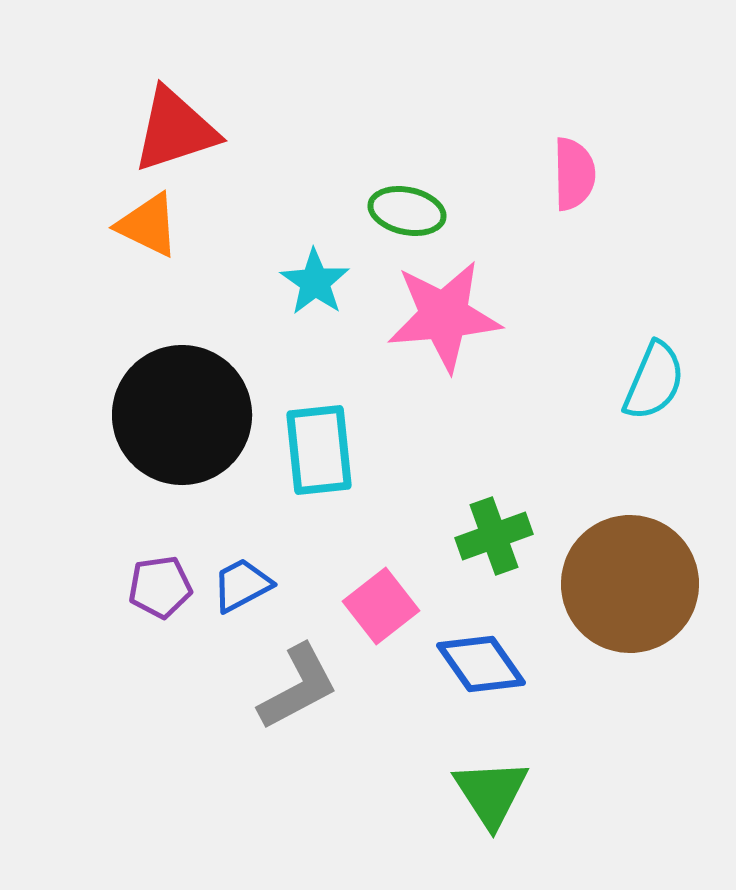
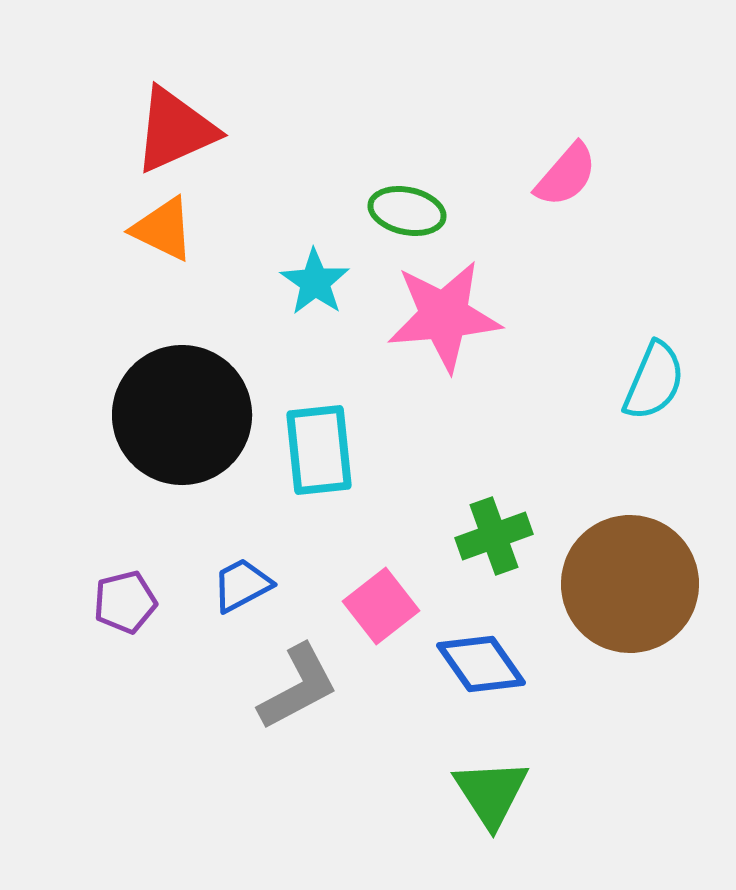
red triangle: rotated 6 degrees counterclockwise
pink semicircle: moved 8 px left, 1 px down; rotated 42 degrees clockwise
orange triangle: moved 15 px right, 4 px down
purple pentagon: moved 35 px left, 15 px down; rotated 6 degrees counterclockwise
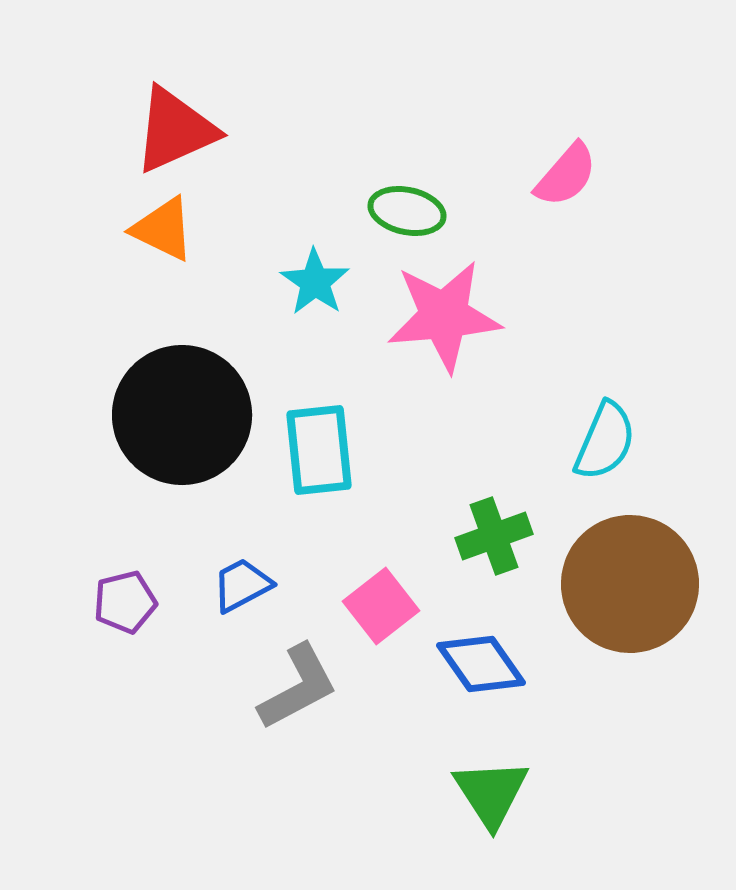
cyan semicircle: moved 49 px left, 60 px down
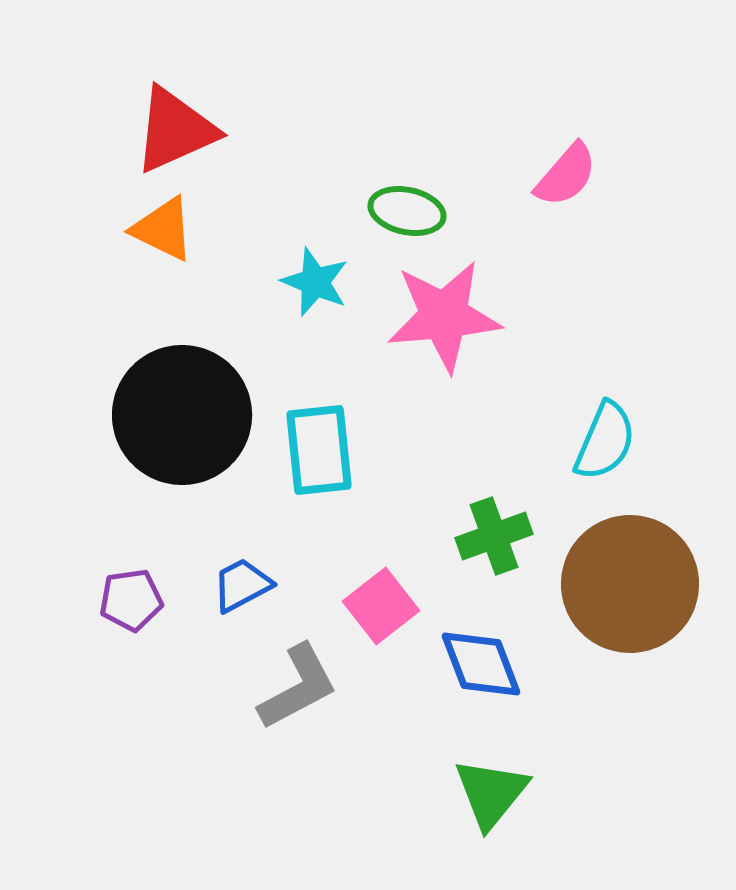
cyan star: rotated 12 degrees counterclockwise
purple pentagon: moved 6 px right, 2 px up; rotated 6 degrees clockwise
blue diamond: rotated 14 degrees clockwise
green triangle: rotated 12 degrees clockwise
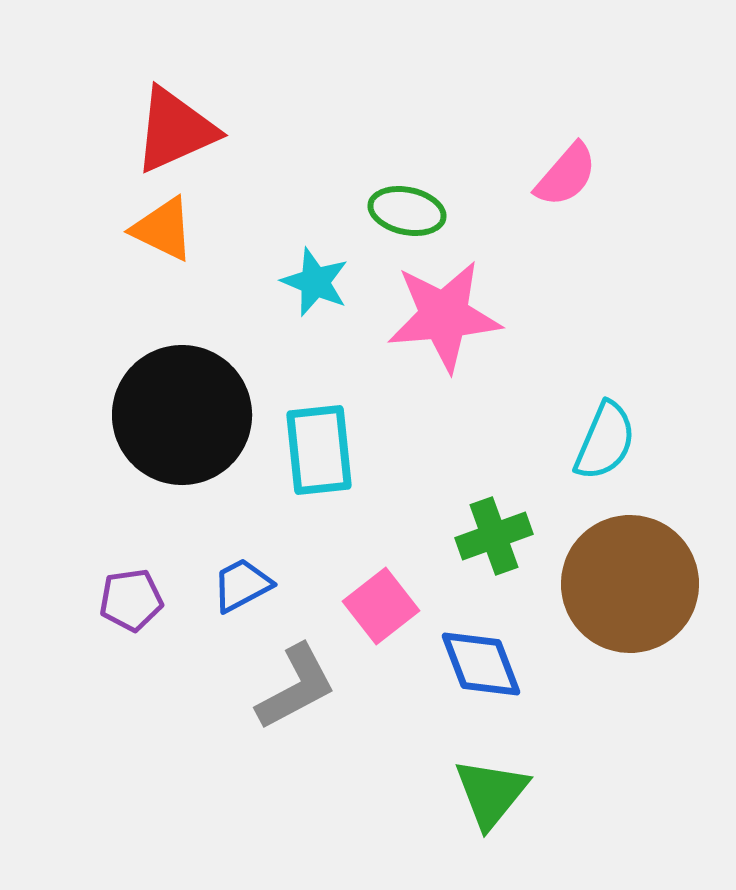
gray L-shape: moved 2 px left
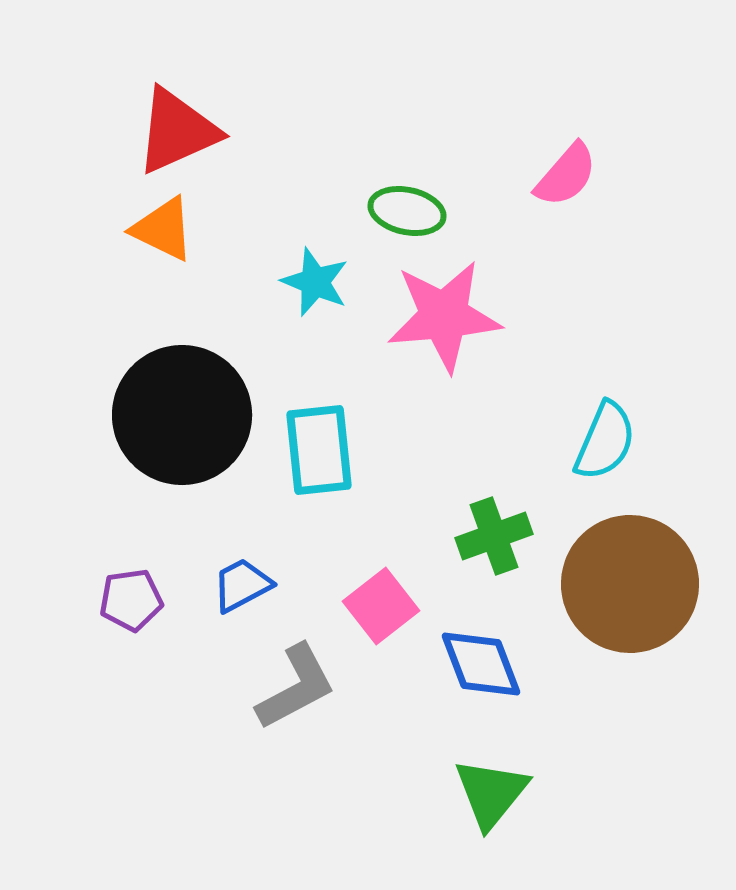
red triangle: moved 2 px right, 1 px down
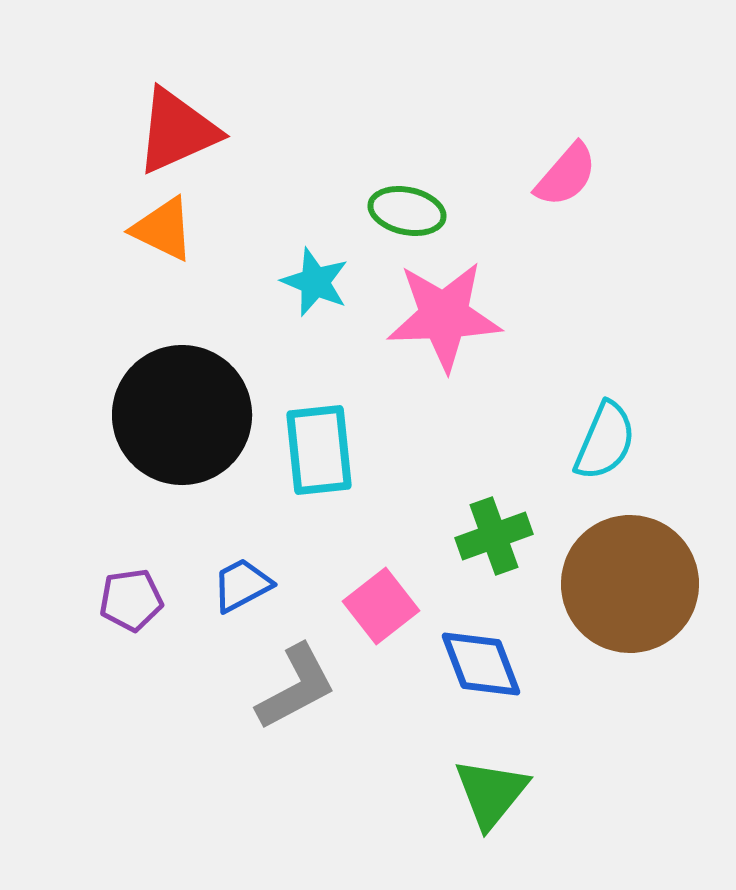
pink star: rotated 3 degrees clockwise
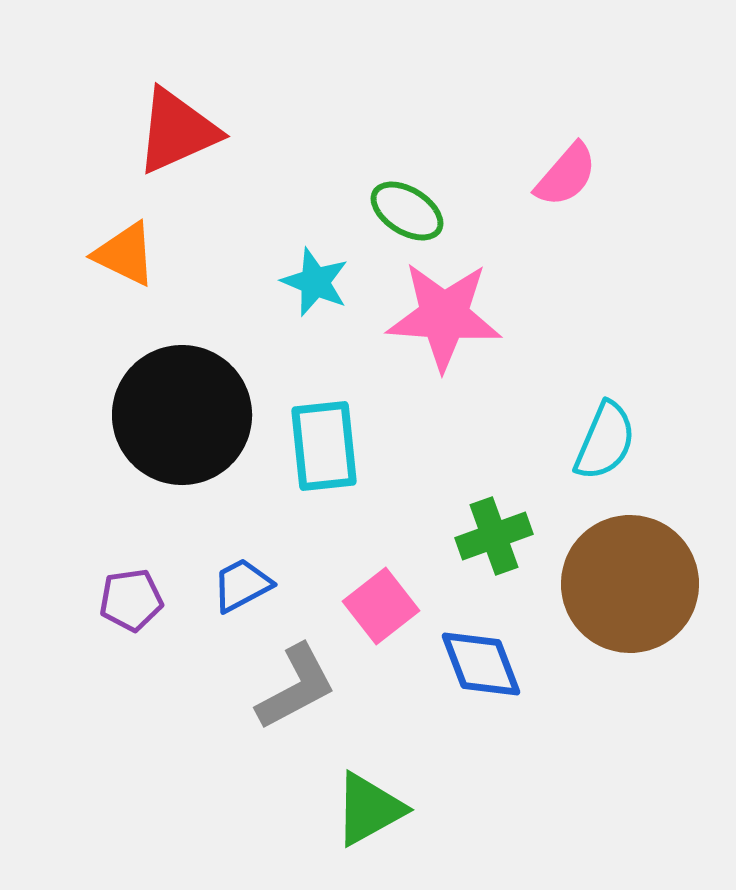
green ellipse: rotated 20 degrees clockwise
orange triangle: moved 38 px left, 25 px down
pink star: rotated 6 degrees clockwise
cyan rectangle: moved 5 px right, 4 px up
green triangle: moved 122 px left, 16 px down; rotated 22 degrees clockwise
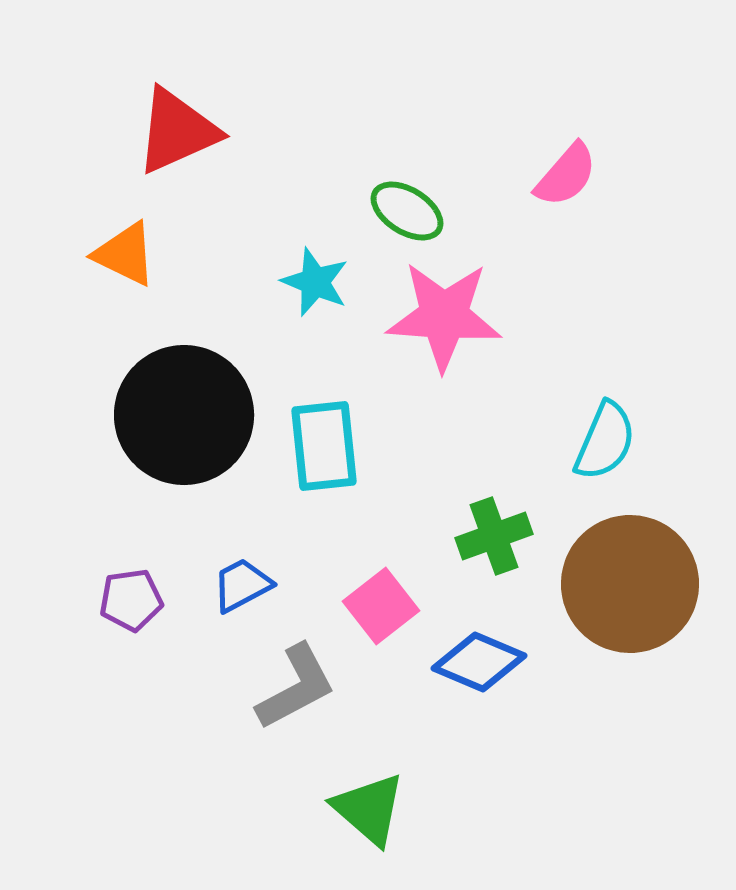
black circle: moved 2 px right
blue diamond: moved 2 px left, 2 px up; rotated 46 degrees counterclockwise
green triangle: rotated 50 degrees counterclockwise
